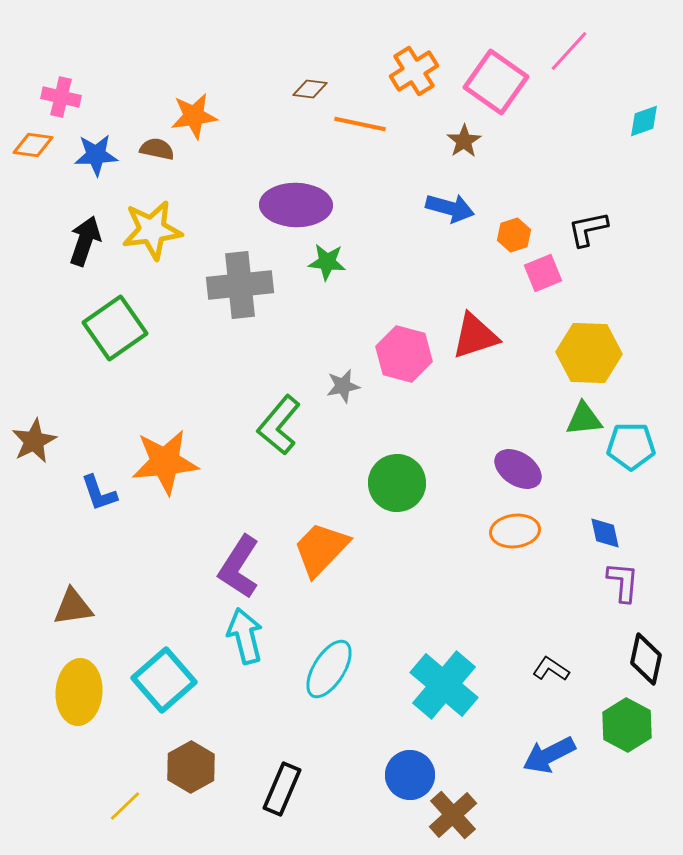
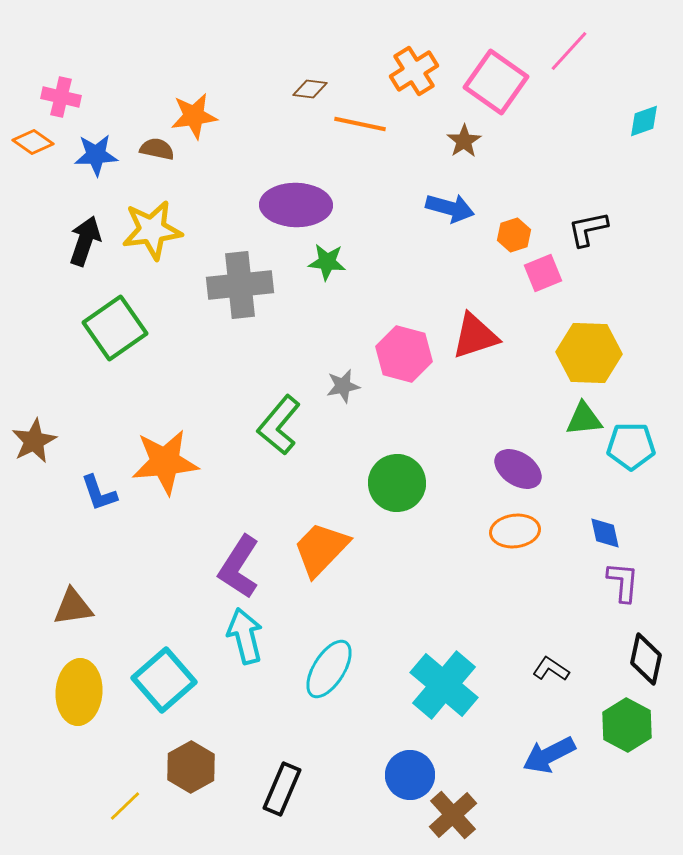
orange diamond at (33, 145): moved 3 px up; rotated 27 degrees clockwise
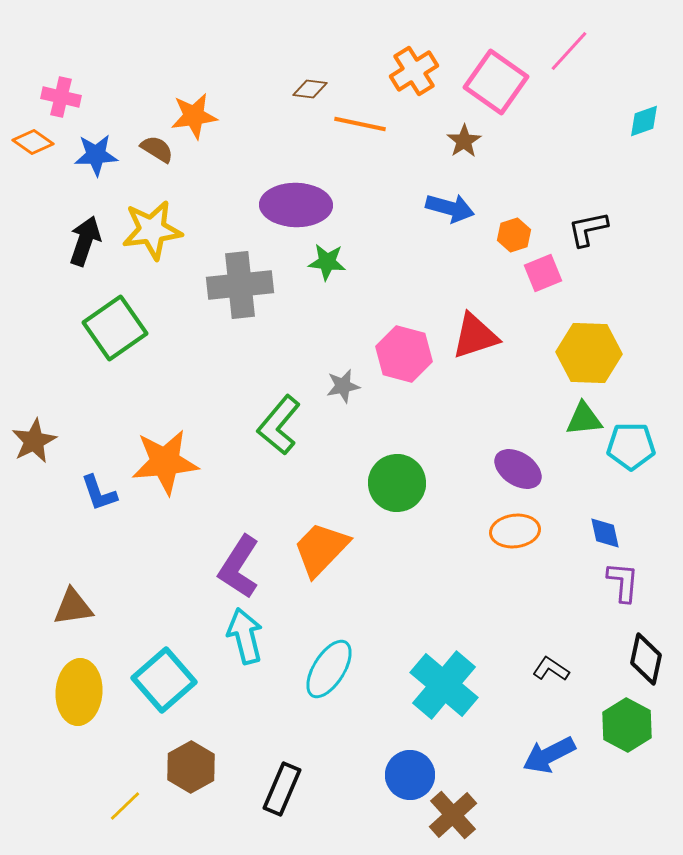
brown semicircle at (157, 149): rotated 20 degrees clockwise
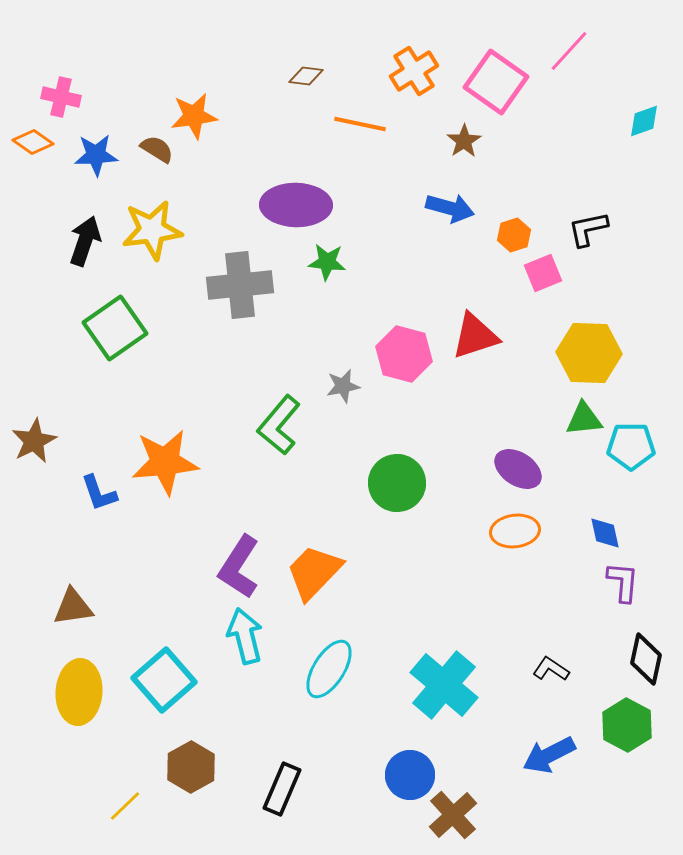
brown diamond at (310, 89): moved 4 px left, 13 px up
orange trapezoid at (321, 549): moved 7 px left, 23 px down
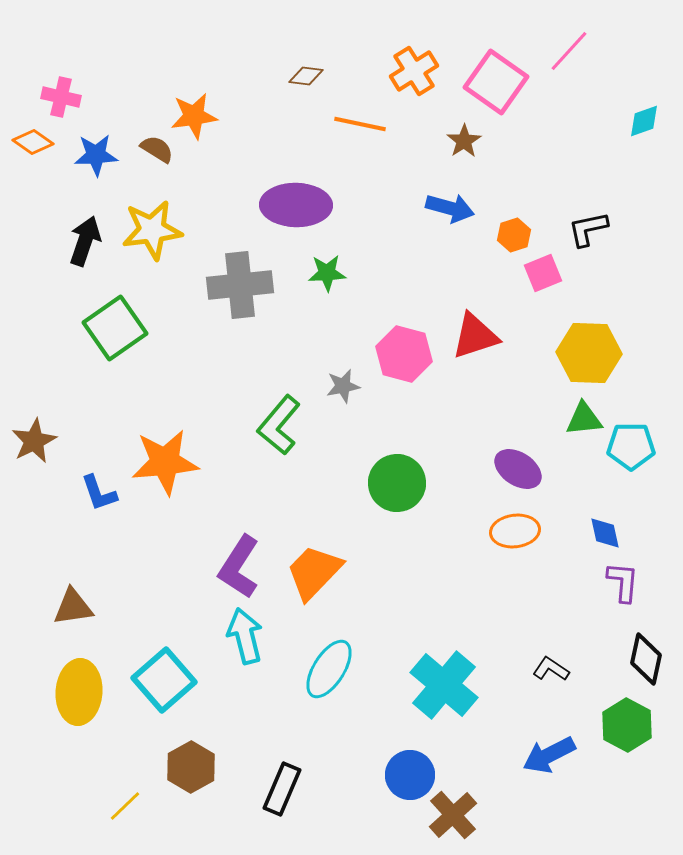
green star at (327, 262): moved 11 px down; rotated 9 degrees counterclockwise
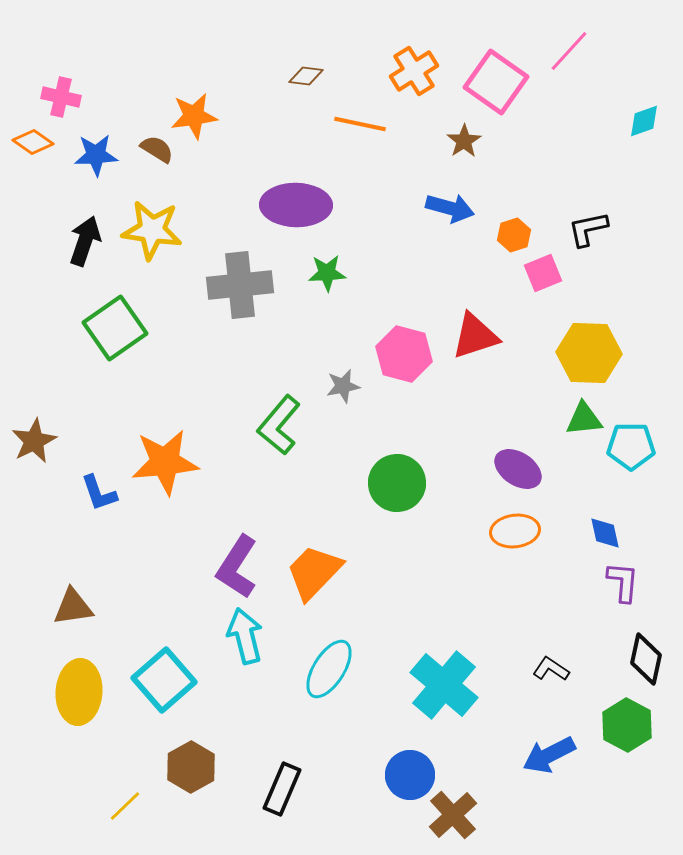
yellow star at (152, 230): rotated 16 degrees clockwise
purple L-shape at (239, 567): moved 2 px left
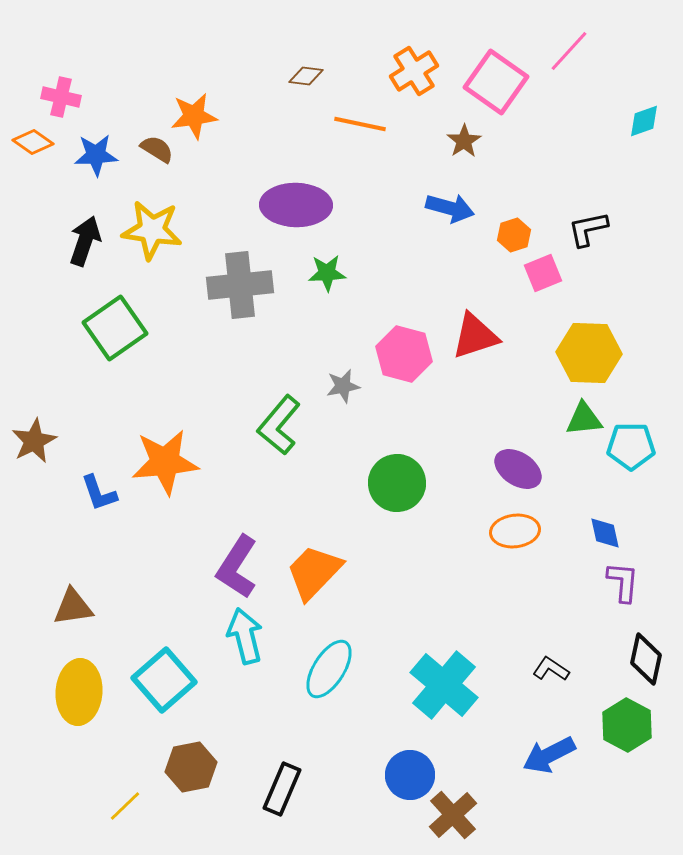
brown hexagon at (191, 767): rotated 18 degrees clockwise
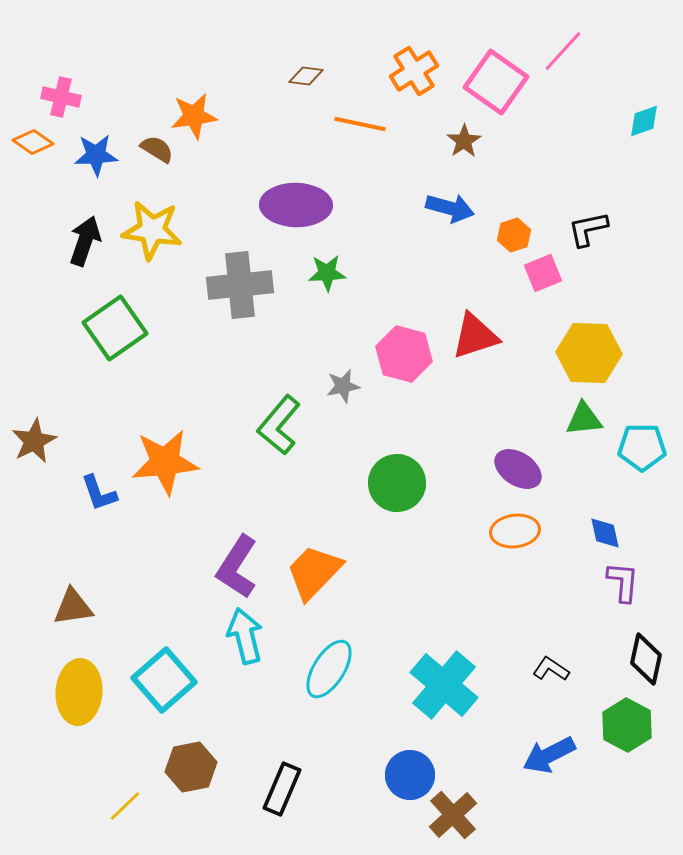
pink line at (569, 51): moved 6 px left
cyan pentagon at (631, 446): moved 11 px right, 1 px down
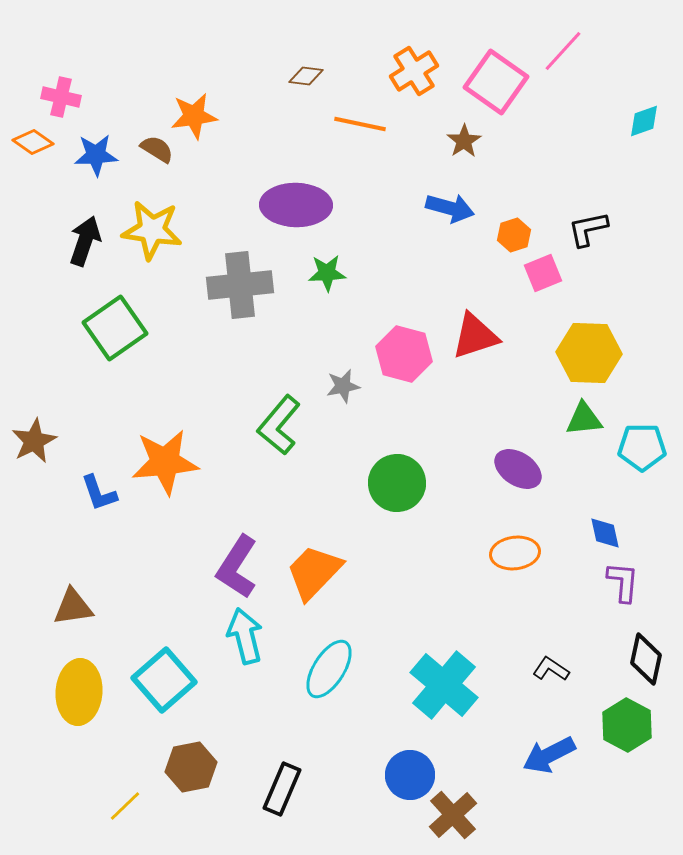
orange ellipse at (515, 531): moved 22 px down
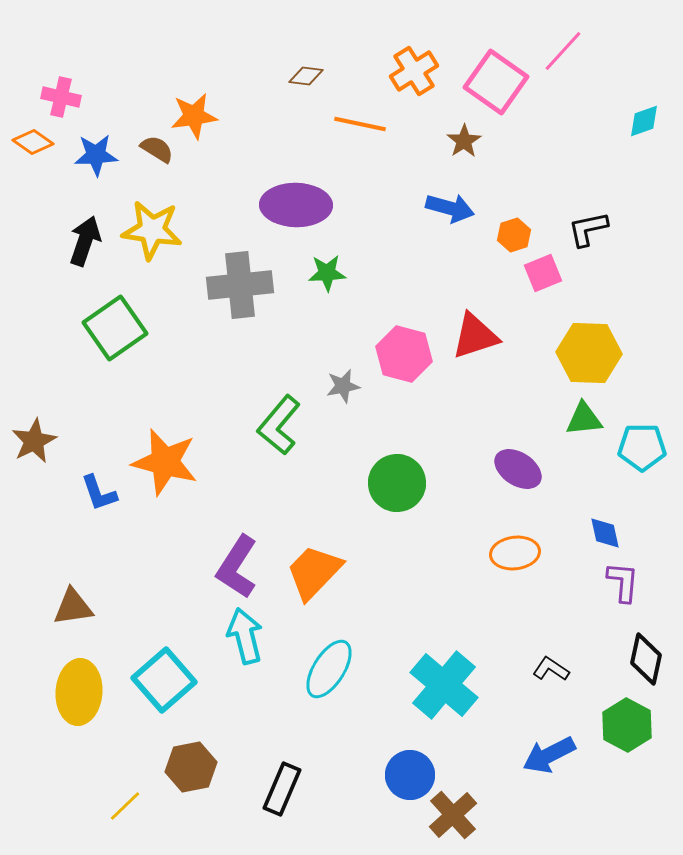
orange star at (165, 462): rotated 20 degrees clockwise
